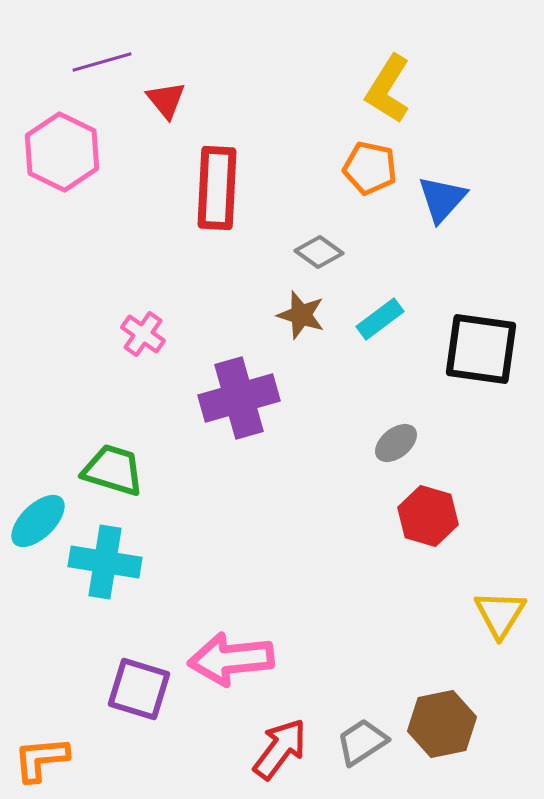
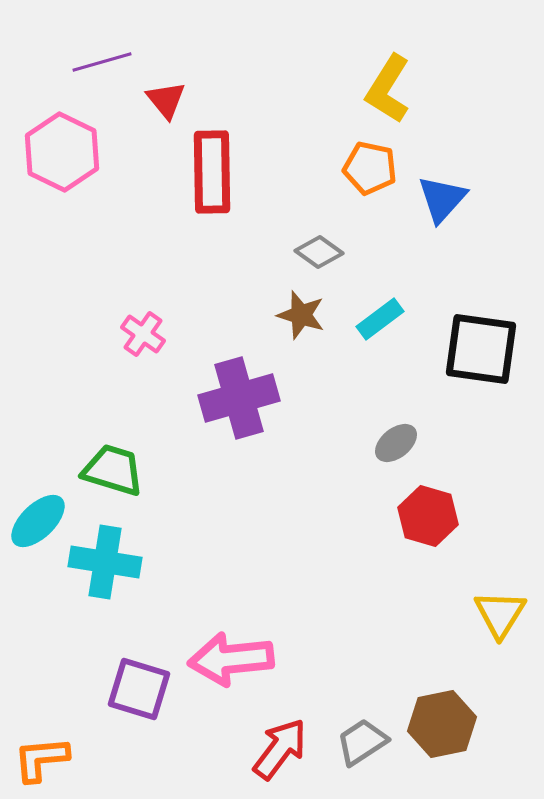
red rectangle: moved 5 px left, 16 px up; rotated 4 degrees counterclockwise
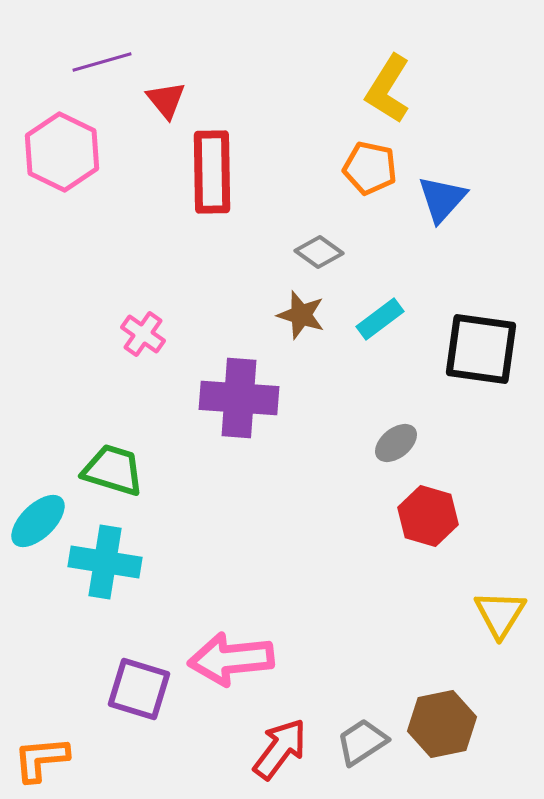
purple cross: rotated 20 degrees clockwise
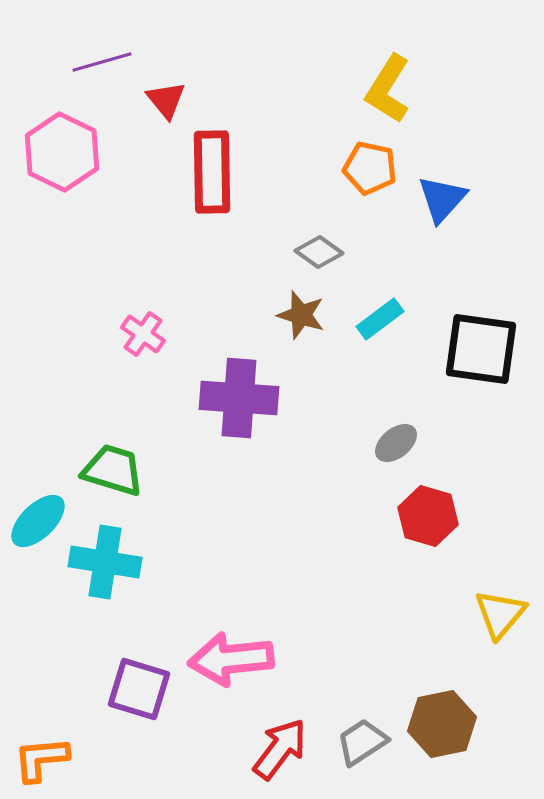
yellow triangle: rotated 8 degrees clockwise
